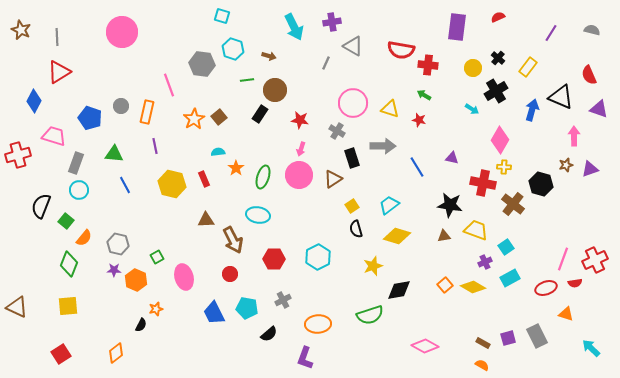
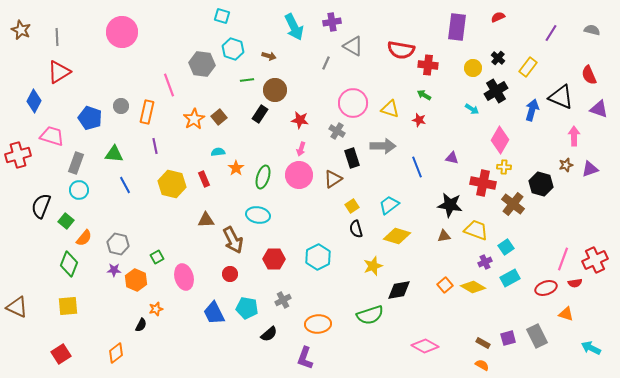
pink trapezoid at (54, 136): moved 2 px left
blue line at (417, 167): rotated 10 degrees clockwise
cyan arrow at (591, 348): rotated 18 degrees counterclockwise
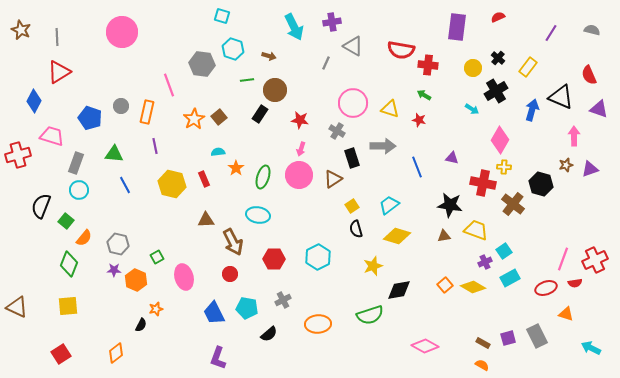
brown arrow at (233, 240): moved 2 px down
cyan square at (506, 247): moved 2 px left, 4 px down
purple L-shape at (305, 358): moved 87 px left
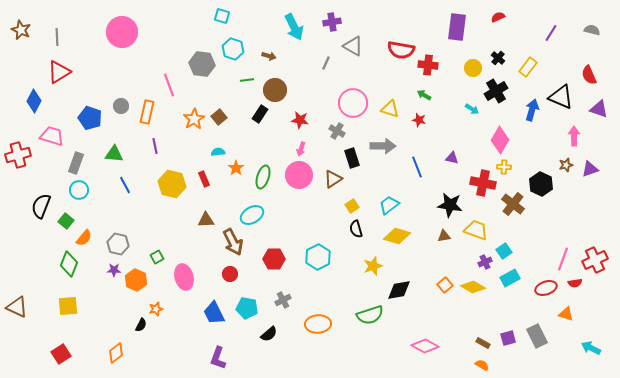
black hexagon at (541, 184): rotated 10 degrees clockwise
cyan ellipse at (258, 215): moved 6 px left; rotated 40 degrees counterclockwise
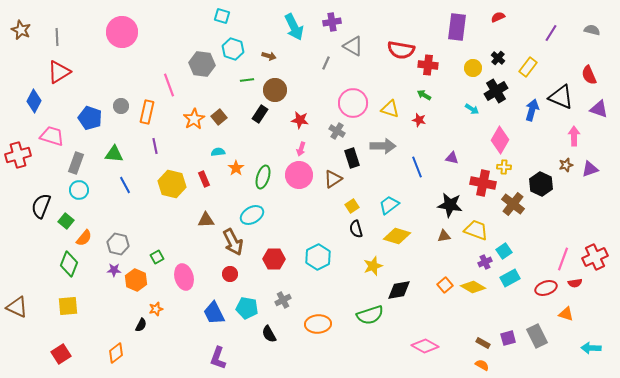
red cross at (595, 260): moved 3 px up
black semicircle at (269, 334): rotated 102 degrees clockwise
cyan arrow at (591, 348): rotated 24 degrees counterclockwise
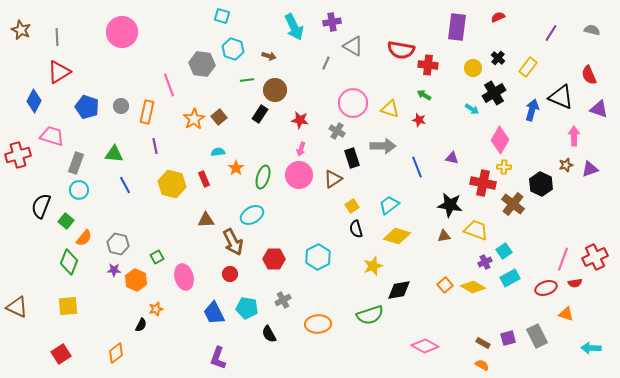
black cross at (496, 91): moved 2 px left, 2 px down
blue pentagon at (90, 118): moved 3 px left, 11 px up
green diamond at (69, 264): moved 2 px up
